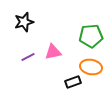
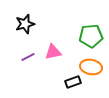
black star: moved 1 px right, 2 px down
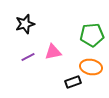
green pentagon: moved 1 px right, 1 px up
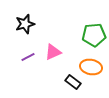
green pentagon: moved 2 px right
pink triangle: rotated 12 degrees counterclockwise
black rectangle: rotated 56 degrees clockwise
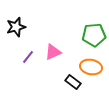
black star: moved 9 px left, 3 px down
purple line: rotated 24 degrees counterclockwise
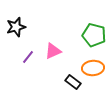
green pentagon: rotated 20 degrees clockwise
pink triangle: moved 1 px up
orange ellipse: moved 2 px right, 1 px down; rotated 15 degrees counterclockwise
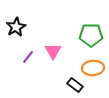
black star: rotated 12 degrees counterclockwise
green pentagon: moved 3 px left; rotated 15 degrees counterclockwise
pink triangle: rotated 36 degrees counterclockwise
black rectangle: moved 2 px right, 3 px down
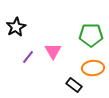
black rectangle: moved 1 px left
